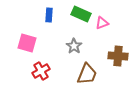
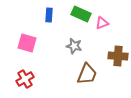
gray star: rotated 21 degrees counterclockwise
red cross: moved 16 px left, 8 px down
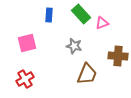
green rectangle: rotated 24 degrees clockwise
pink square: rotated 30 degrees counterclockwise
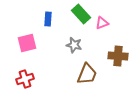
blue rectangle: moved 1 px left, 4 px down
gray star: moved 1 px up
red cross: rotated 12 degrees clockwise
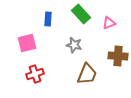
pink triangle: moved 7 px right
red cross: moved 10 px right, 5 px up
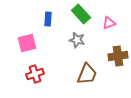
gray star: moved 3 px right, 5 px up
brown cross: rotated 12 degrees counterclockwise
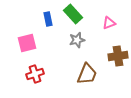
green rectangle: moved 8 px left
blue rectangle: rotated 16 degrees counterclockwise
gray star: rotated 28 degrees counterclockwise
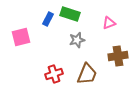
green rectangle: moved 3 px left; rotated 30 degrees counterclockwise
blue rectangle: rotated 40 degrees clockwise
pink square: moved 6 px left, 6 px up
red cross: moved 19 px right
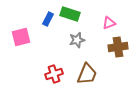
brown cross: moved 9 px up
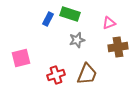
pink square: moved 21 px down
red cross: moved 2 px right, 1 px down
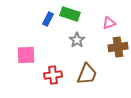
gray star: rotated 21 degrees counterclockwise
pink square: moved 5 px right, 3 px up; rotated 12 degrees clockwise
red cross: moved 3 px left; rotated 12 degrees clockwise
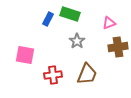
gray star: moved 1 px down
pink square: moved 1 px left; rotated 12 degrees clockwise
